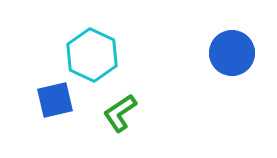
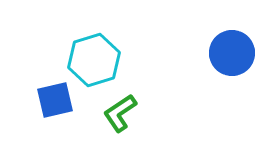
cyan hexagon: moved 2 px right, 5 px down; rotated 18 degrees clockwise
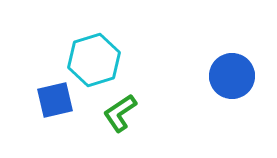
blue circle: moved 23 px down
